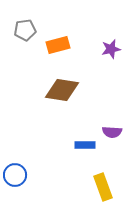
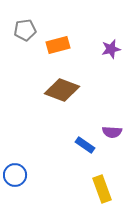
brown diamond: rotated 12 degrees clockwise
blue rectangle: rotated 36 degrees clockwise
yellow rectangle: moved 1 px left, 2 px down
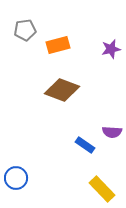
blue circle: moved 1 px right, 3 px down
yellow rectangle: rotated 24 degrees counterclockwise
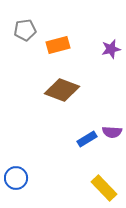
blue rectangle: moved 2 px right, 6 px up; rotated 66 degrees counterclockwise
yellow rectangle: moved 2 px right, 1 px up
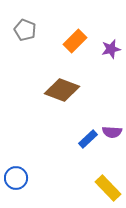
gray pentagon: rotated 30 degrees clockwise
orange rectangle: moved 17 px right, 4 px up; rotated 30 degrees counterclockwise
blue rectangle: moved 1 px right; rotated 12 degrees counterclockwise
yellow rectangle: moved 4 px right
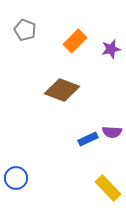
blue rectangle: rotated 18 degrees clockwise
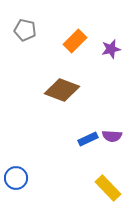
gray pentagon: rotated 10 degrees counterclockwise
purple semicircle: moved 4 px down
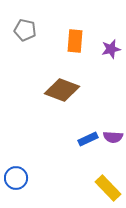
orange rectangle: rotated 40 degrees counterclockwise
purple semicircle: moved 1 px right, 1 px down
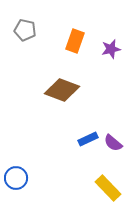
orange rectangle: rotated 15 degrees clockwise
purple semicircle: moved 6 px down; rotated 36 degrees clockwise
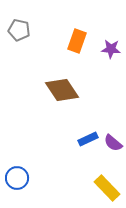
gray pentagon: moved 6 px left
orange rectangle: moved 2 px right
purple star: rotated 18 degrees clockwise
brown diamond: rotated 36 degrees clockwise
blue circle: moved 1 px right
yellow rectangle: moved 1 px left
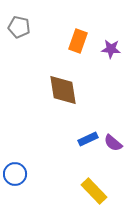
gray pentagon: moved 3 px up
orange rectangle: moved 1 px right
brown diamond: moved 1 px right; rotated 24 degrees clockwise
blue circle: moved 2 px left, 4 px up
yellow rectangle: moved 13 px left, 3 px down
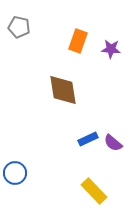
blue circle: moved 1 px up
